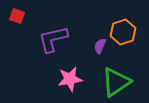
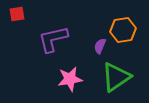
red square: moved 2 px up; rotated 28 degrees counterclockwise
orange hexagon: moved 2 px up; rotated 10 degrees clockwise
green triangle: moved 5 px up
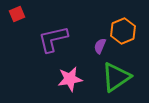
red square: rotated 14 degrees counterclockwise
orange hexagon: moved 1 px down; rotated 15 degrees counterclockwise
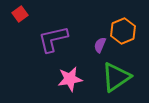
red square: moved 3 px right; rotated 14 degrees counterclockwise
purple semicircle: moved 1 px up
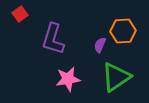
orange hexagon: rotated 20 degrees clockwise
purple L-shape: rotated 60 degrees counterclockwise
pink star: moved 2 px left
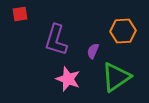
red square: rotated 28 degrees clockwise
purple L-shape: moved 3 px right, 1 px down
purple semicircle: moved 7 px left, 6 px down
pink star: rotated 30 degrees clockwise
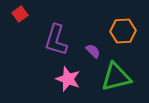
red square: rotated 28 degrees counterclockwise
purple semicircle: rotated 112 degrees clockwise
green triangle: rotated 20 degrees clockwise
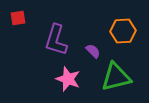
red square: moved 2 px left, 4 px down; rotated 28 degrees clockwise
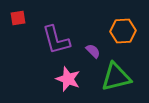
purple L-shape: rotated 32 degrees counterclockwise
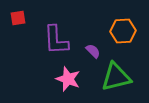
purple L-shape: rotated 12 degrees clockwise
